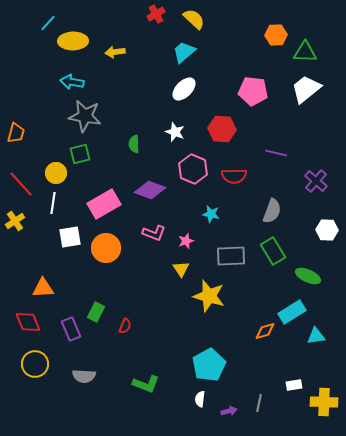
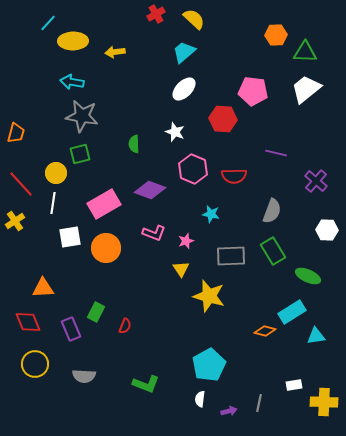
gray star at (85, 116): moved 3 px left
red hexagon at (222, 129): moved 1 px right, 10 px up
orange diamond at (265, 331): rotated 30 degrees clockwise
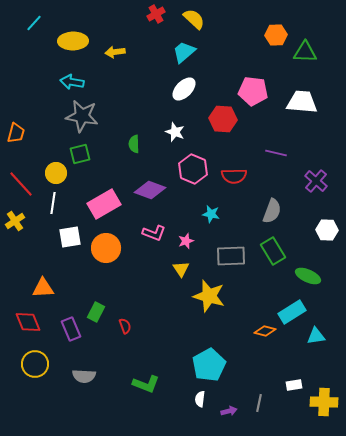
cyan line at (48, 23): moved 14 px left
white trapezoid at (306, 89): moved 4 px left, 13 px down; rotated 44 degrees clockwise
red semicircle at (125, 326): rotated 42 degrees counterclockwise
